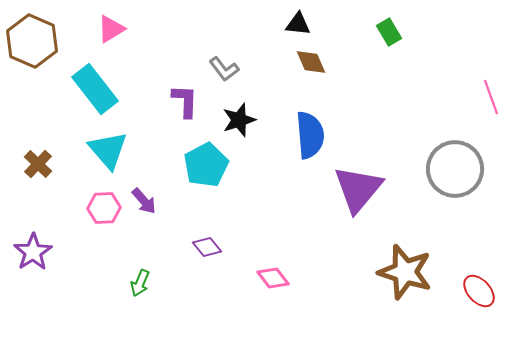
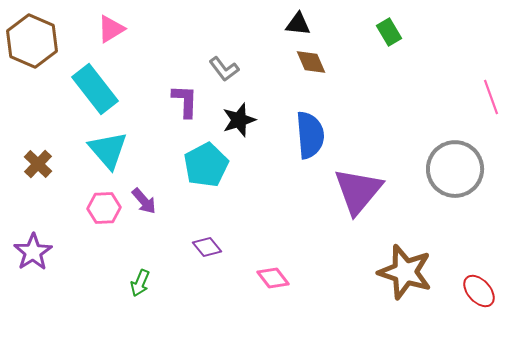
purple triangle: moved 2 px down
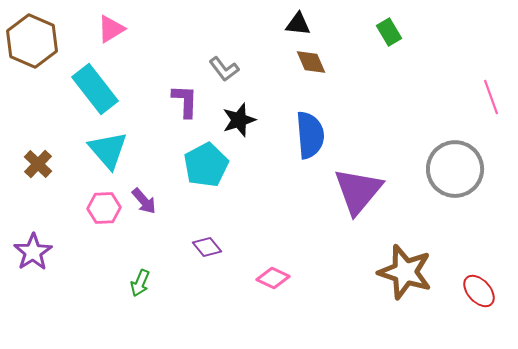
pink diamond: rotated 28 degrees counterclockwise
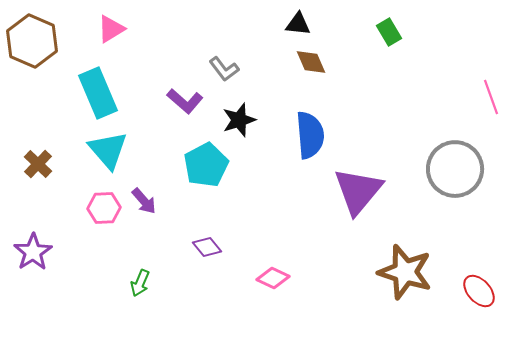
cyan rectangle: moved 3 px right, 4 px down; rotated 15 degrees clockwise
purple L-shape: rotated 129 degrees clockwise
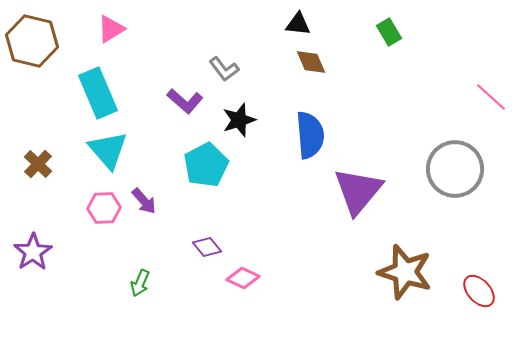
brown hexagon: rotated 9 degrees counterclockwise
pink line: rotated 28 degrees counterclockwise
pink diamond: moved 30 px left
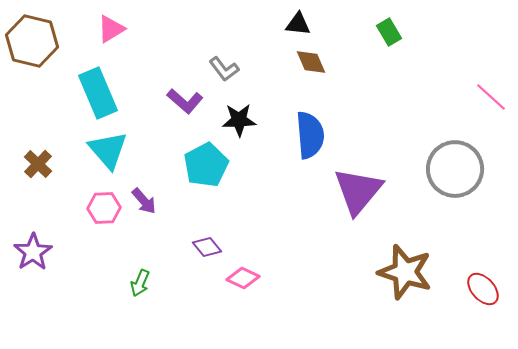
black star: rotated 16 degrees clockwise
red ellipse: moved 4 px right, 2 px up
